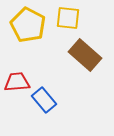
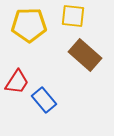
yellow square: moved 5 px right, 2 px up
yellow pentagon: moved 1 px right; rotated 28 degrees counterclockwise
red trapezoid: rotated 128 degrees clockwise
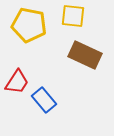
yellow pentagon: rotated 12 degrees clockwise
brown rectangle: rotated 16 degrees counterclockwise
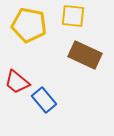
red trapezoid: rotated 96 degrees clockwise
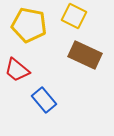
yellow square: moved 1 px right; rotated 20 degrees clockwise
red trapezoid: moved 12 px up
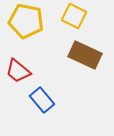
yellow pentagon: moved 3 px left, 4 px up
red trapezoid: moved 1 px right, 1 px down
blue rectangle: moved 2 px left
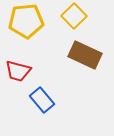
yellow square: rotated 20 degrees clockwise
yellow pentagon: rotated 16 degrees counterclockwise
red trapezoid: rotated 24 degrees counterclockwise
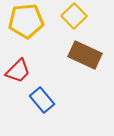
red trapezoid: rotated 60 degrees counterclockwise
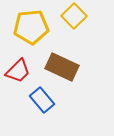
yellow pentagon: moved 5 px right, 6 px down
brown rectangle: moved 23 px left, 12 px down
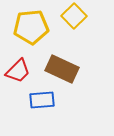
brown rectangle: moved 2 px down
blue rectangle: rotated 55 degrees counterclockwise
